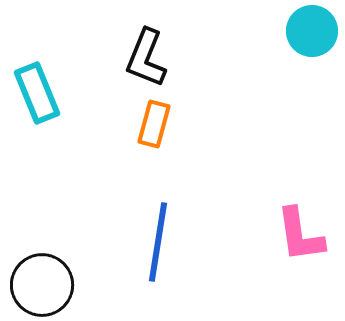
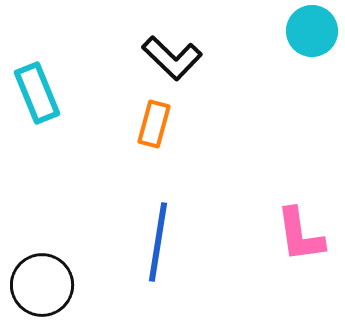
black L-shape: moved 26 px right; rotated 68 degrees counterclockwise
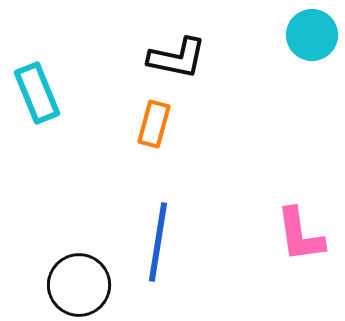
cyan circle: moved 4 px down
black L-shape: moved 5 px right; rotated 32 degrees counterclockwise
black circle: moved 37 px right
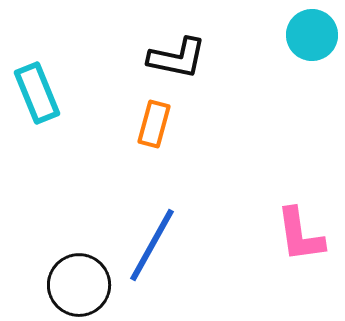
blue line: moved 6 px left, 3 px down; rotated 20 degrees clockwise
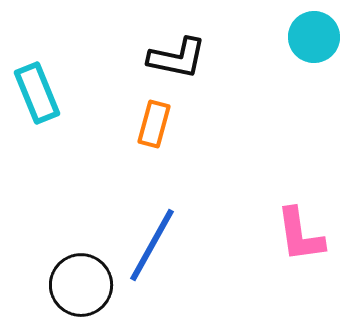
cyan circle: moved 2 px right, 2 px down
black circle: moved 2 px right
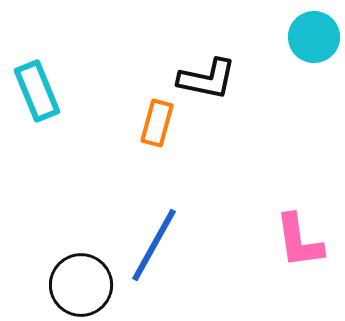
black L-shape: moved 30 px right, 21 px down
cyan rectangle: moved 2 px up
orange rectangle: moved 3 px right, 1 px up
pink L-shape: moved 1 px left, 6 px down
blue line: moved 2 px right
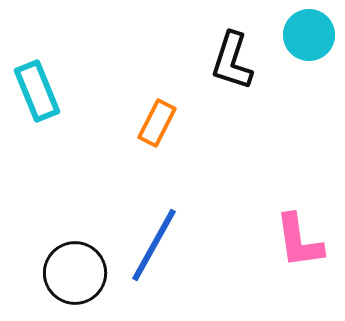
cyan circle: moved 5 px left, 2 px up
black L-shape: moved 25 px right, 18 px up; rotated 96 degrees clockwise
orange rectangle: rotated 12 degrees clockwise
black circle: moved 6 px left, 12 px up
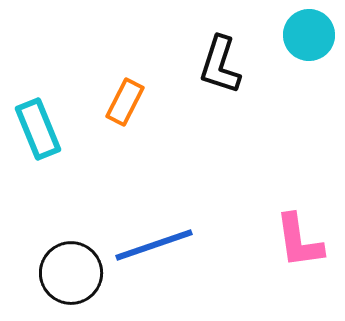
black L-shape: moved 12 px left, 4 px down
cyan rectangle: moved 1 px right, 38 px down
orange rectangle: moved 32 px left, 21 px up
blue line: rotated 42 degrees clockwise
black circle: moved 4 px left
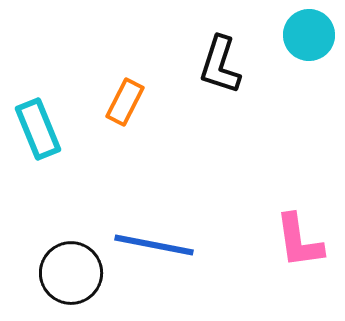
blue line: rotated 30 degrees clockwise
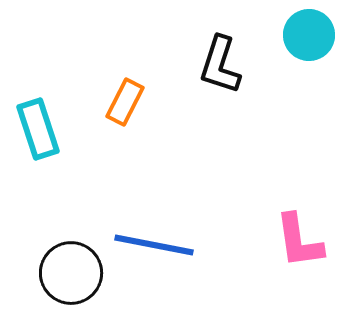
cyan rectangle: rotated 4 degrees clockwise
